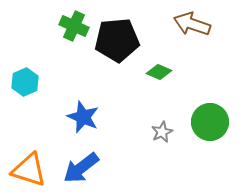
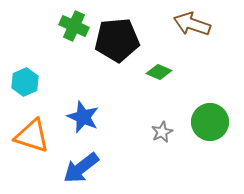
orange triangle: moved 3 px right, 34 px up
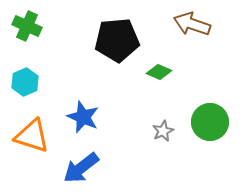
green cross: moved 47 px left
gray star: moved 1 px right, 1 px up
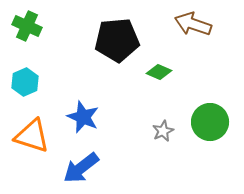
brown arrow: moved 1 px right
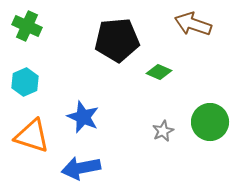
blue arrow: rotated 27 degrees clockwise
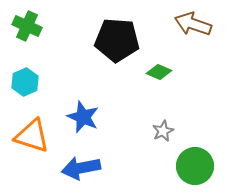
black pentagon: rotated 9 degrees clockwise
green circle: moved 15 px left, 44 px down
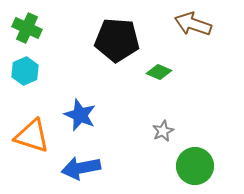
green cross: moved 2 px down
cyan hexagon: moved 11 px up
blue star: moved 3 px left, 2 px up
